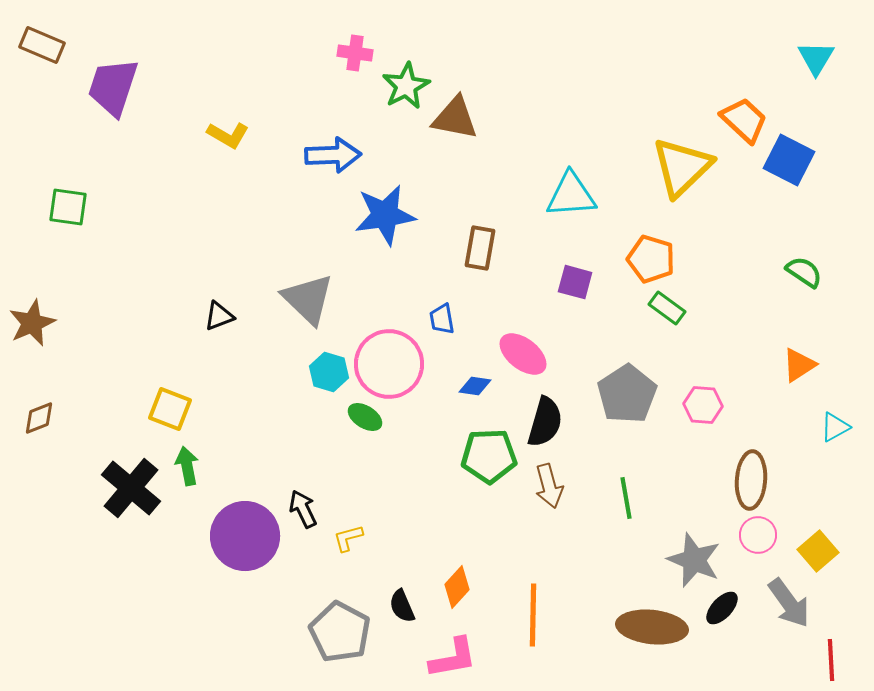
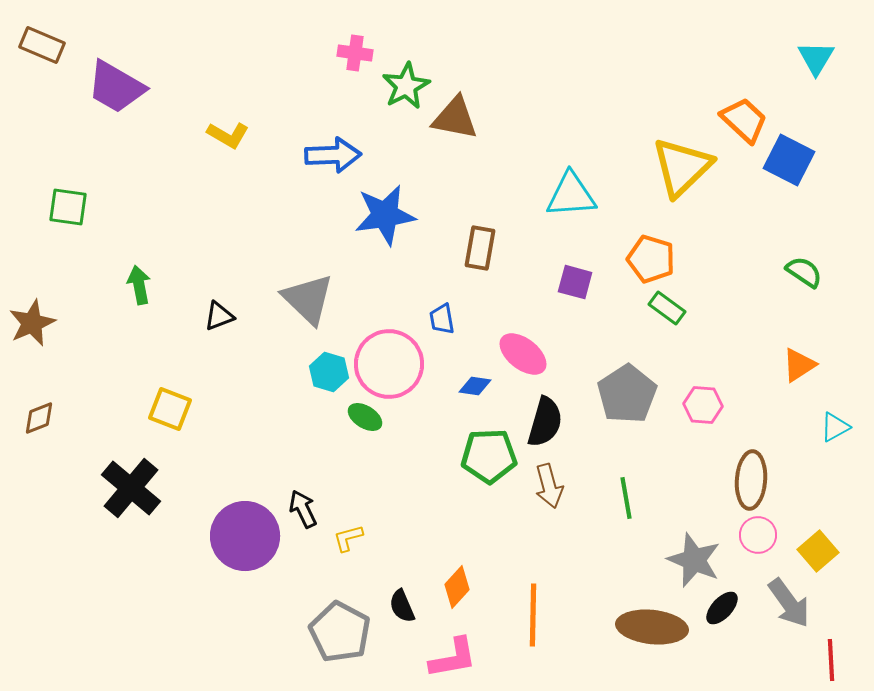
purple trapezoid at (113, 87): moved 3 px right; rotated 78 degrees counterclockwise
green arrow at (187, 466): moved 48 px left, 181 px up
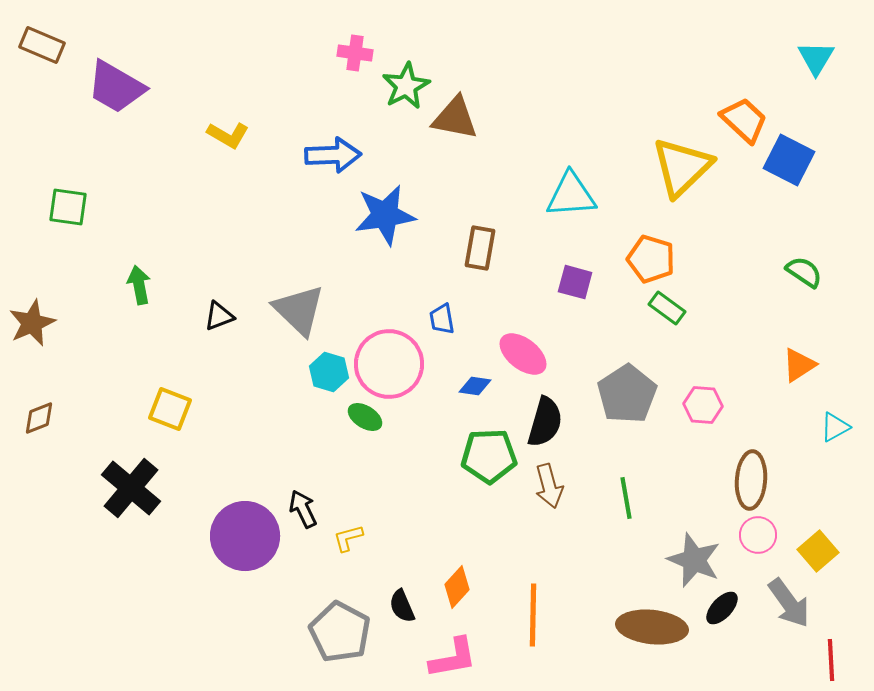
gray triangle at (308, 299): moved 9 px left, 11 px down
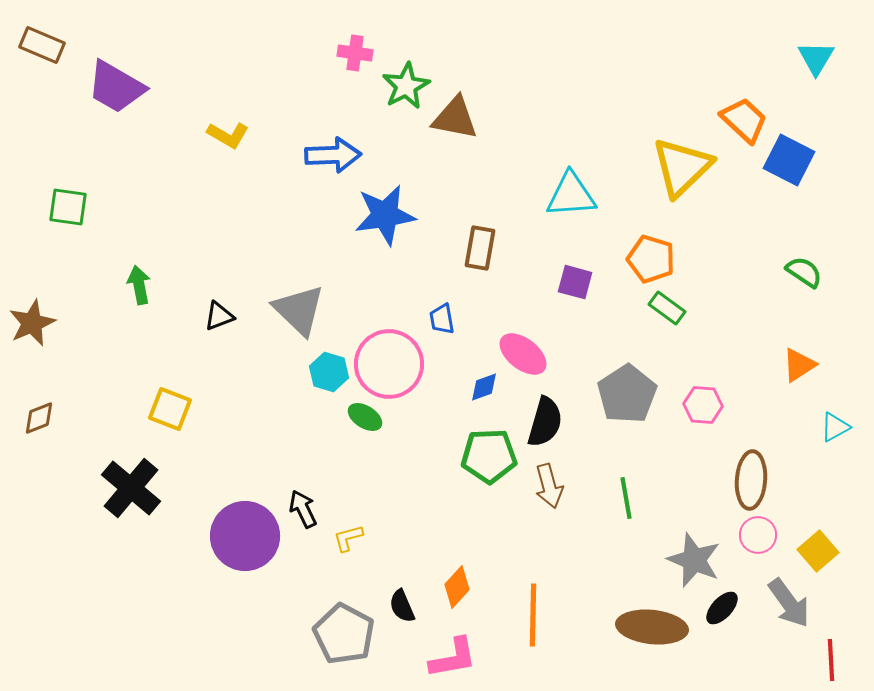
blue diamond at (475, 386): moved 9 px right, 1 px down; rotated 28 degrees counterclockwise
gray pentagon at (340, 632): moved 4 px right, 2 px down
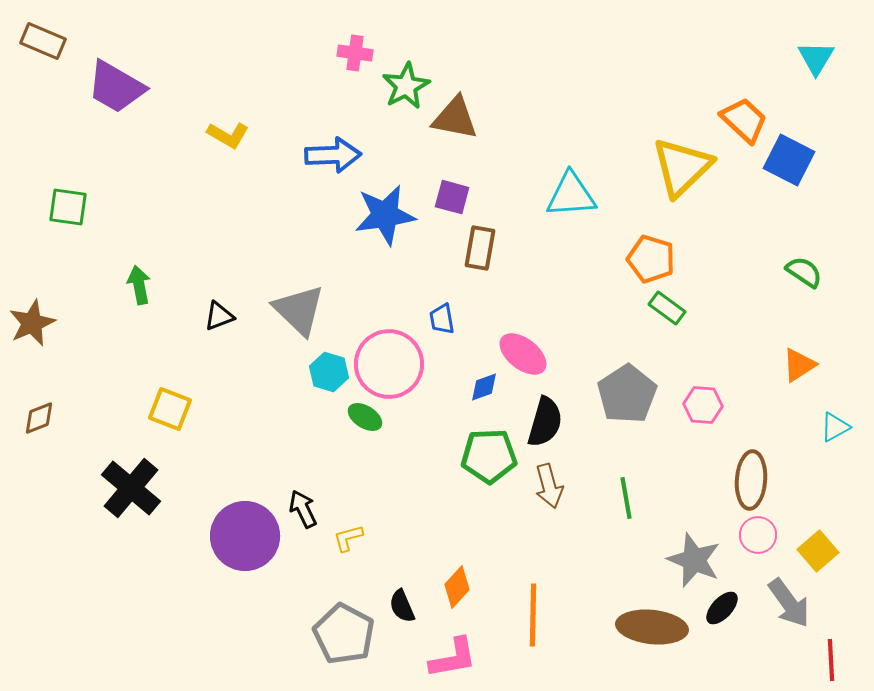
brown rectangle at (42, 45): moved 1 px right, 4 px up
purple square at (575, 282): moved 123 px left, 85 px up
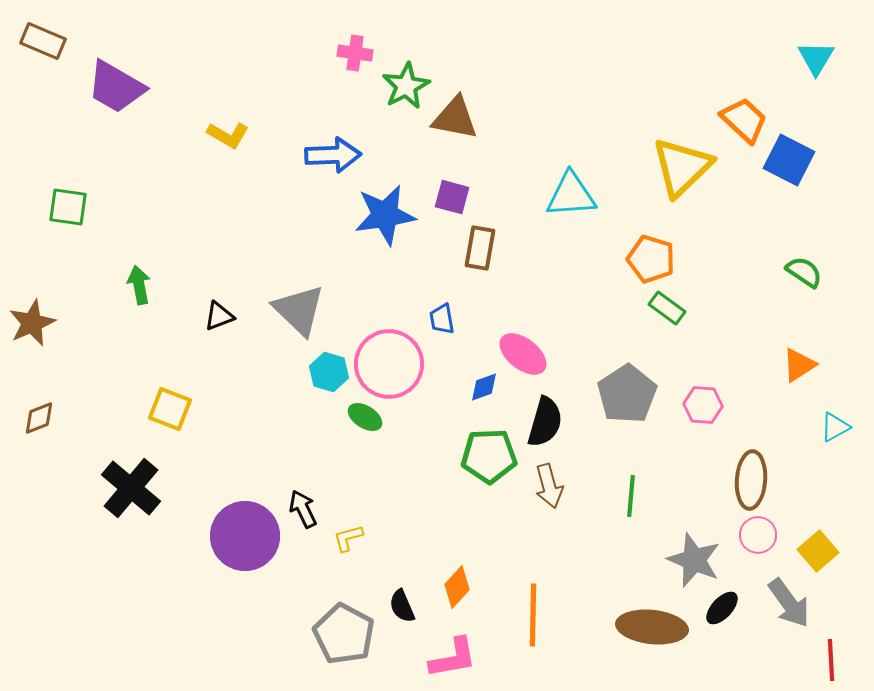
green line at (626, 498): moved 5 px right, 2 px up; rotated 15 degrees clockwise
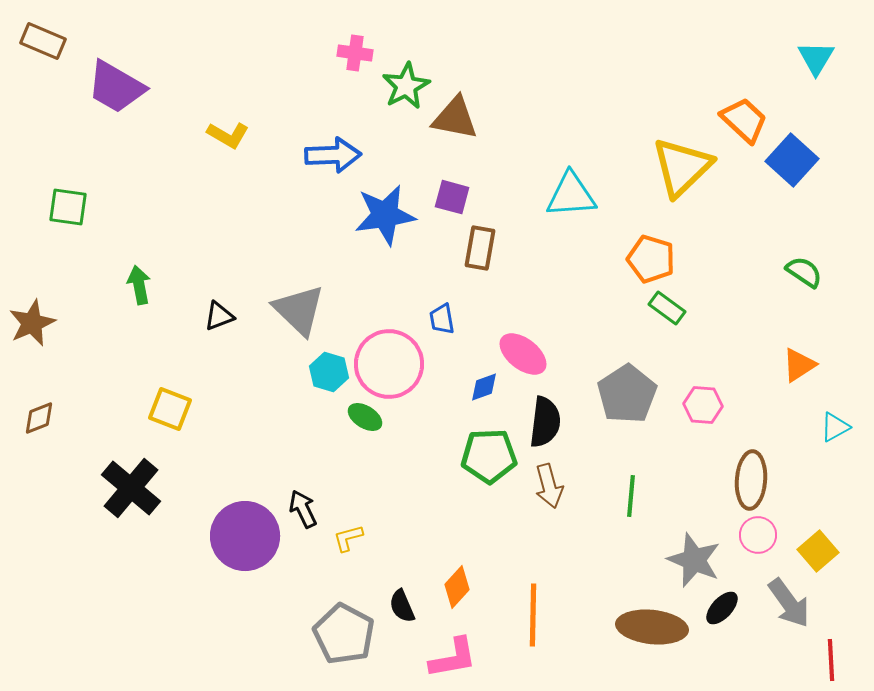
blue square at (789, 160): moved 3 px right; rotated 15 degrees clockwise
black semicircle at (545, 422): rotated 9 degrees counterclockwise
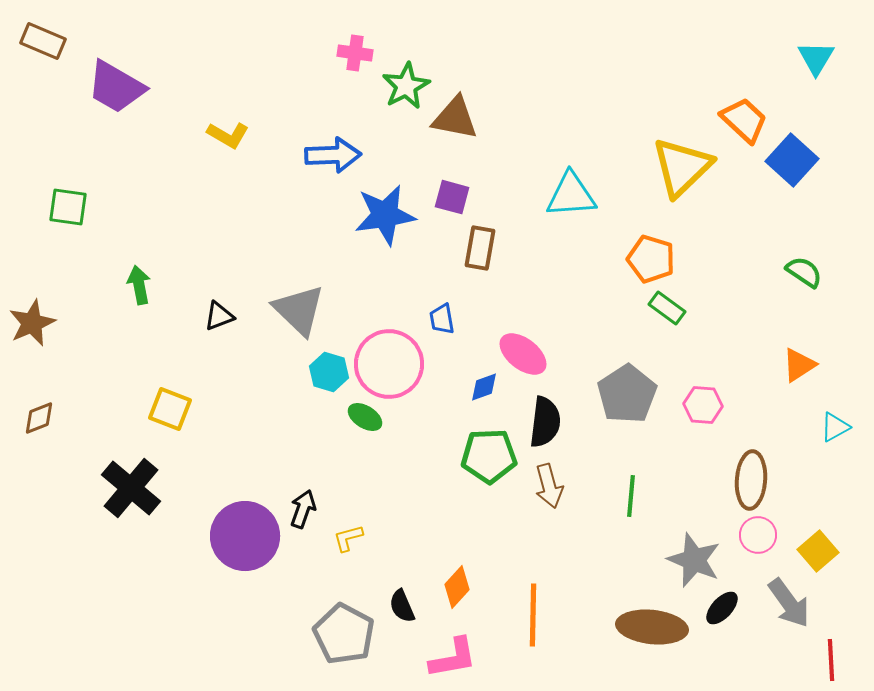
black arrow at (303, 509): rotated 45 degrees clockwise
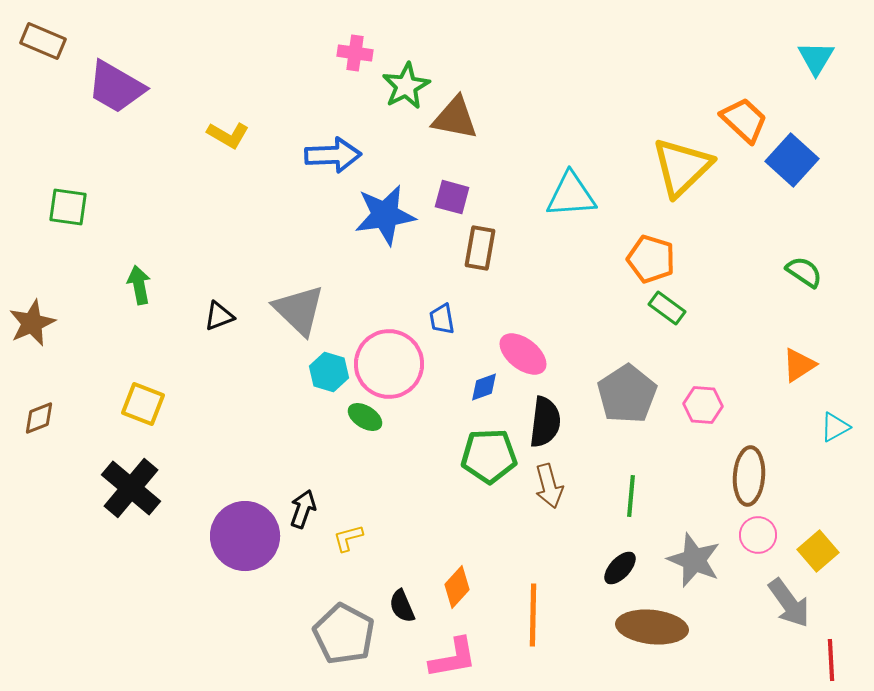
yellow square at (170, 409): moved 27 px left, 5 px up
brown ellipse at (751, 480): moved 2 px left, 4 px up
black ellipse at (722, 608): moved 102 px left, 40 px up
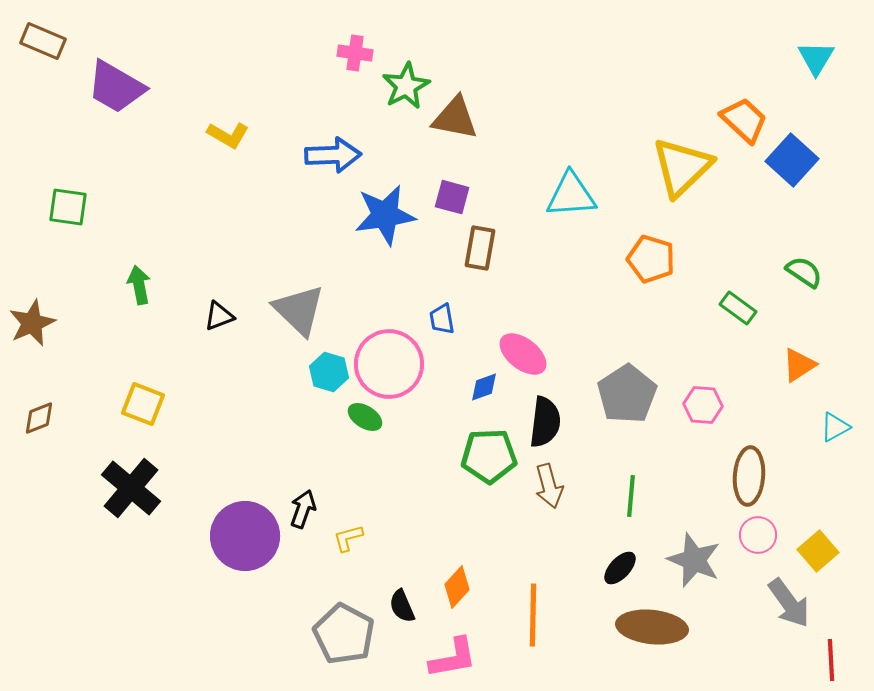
green rectangle at (667, 308): moved 71 px right
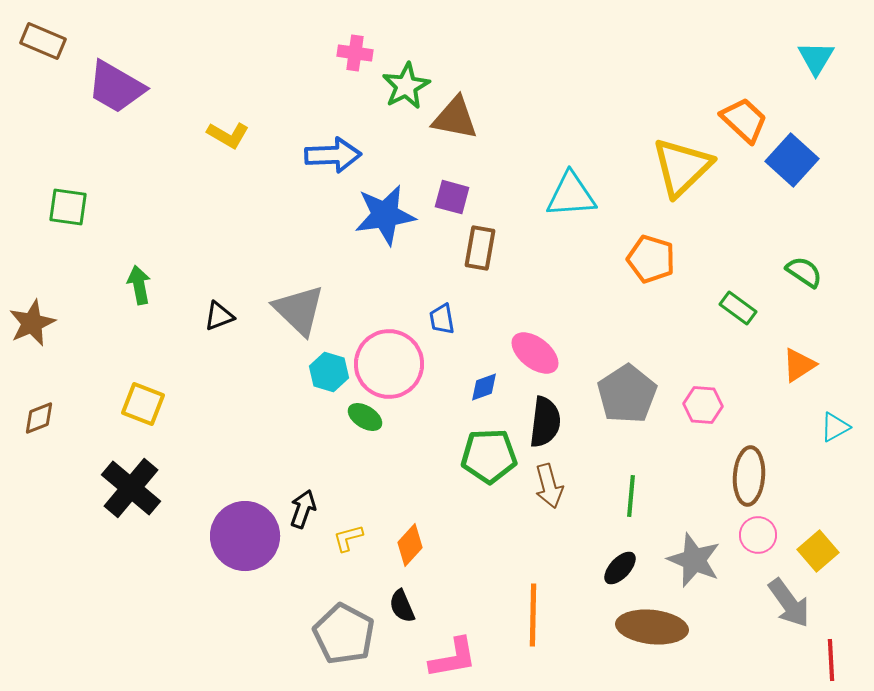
pink ellipse at (523, 354): moved 12 px right, 1 px up
orange diamond at (457, 587): moved 47 px left, 42 px up
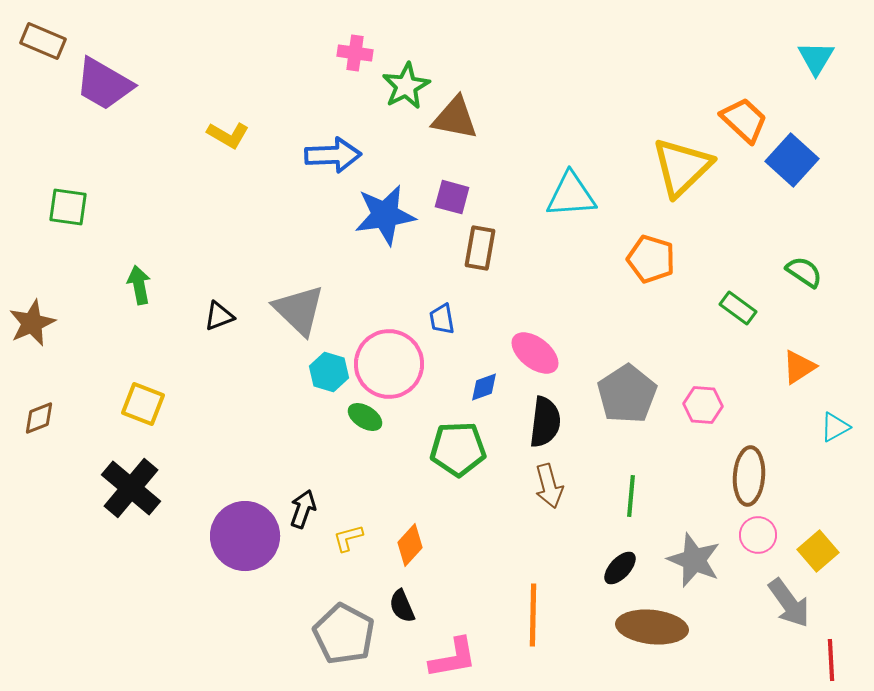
purple trapezoid at (116, 87): moved 12 px left, 3 px up
orange triangle at (799, 365): moved 2 px down
green pentagon at (489, 456): moved 31 px left, 7 px up
